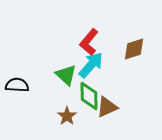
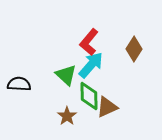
brown diamond: rotated 40 degrees counterclockwise
black semicircle: moved 2 px right, 1 px up
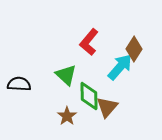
cyan arrow: moved 29 px right, 2 px down
brown triangle: rotated 25 degrees counterclockwise
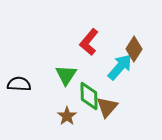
green triangle: rotated 20 degrees clockwise
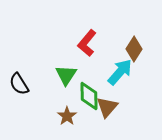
red L-shape: moved 2 px left, 1 px down
cyan arrow: moved 5 px down
black semicircle: rotated 125 degrees counterclockwise
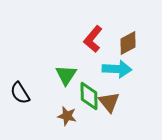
red L-shape: moved 6 px right, 4 px up
brown diamond: moved 6 px left, 6 px up; rotated 30 degrees clockwise
cyan arrow: moved 3 px left, 3 px up; rotated 52 degrees clockwise
black semicircle: moved 1 px right, 9 px down
brown triangle: moved 2 px right, 5 px up; rotated 20 degrees counterclockwise
brown star: rotated 24 degrees counterclockwise
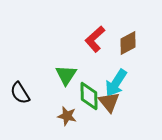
red L-shape: moved 2 px right; rotated 8 degrees clockwise
cyan arrow: moved 1 px left, 14 px down; rotated 120 degrees clockwise
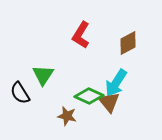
red L-shape: moved 14 px left, 4 px up; rotated 16 degrees counterclockwise
green triangle: moved 23 px left
green diamond: rotated 64 degrees counterclockwise
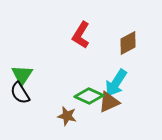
green triangle: moved 21 px left
brown triangle: rotated 45 degrees clockwise
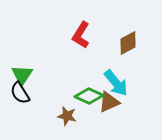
cyan arrow: rotated 72 degrees counterclockwise
